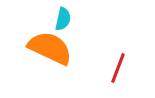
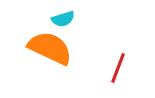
cyan semicircle: rotated 60 degrees clockwise
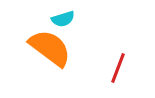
orange semicircle: rotated 12 degrees clockwise
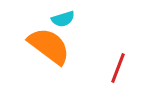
orange semicircle: moved 1 px left, 2 px up
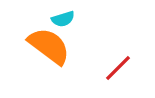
red line: rotated 24 degrees clockwise
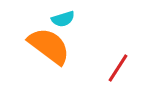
red line: rotated 12 degrees counterclockwise
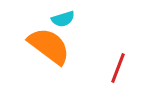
red line: rotated 12 degrees counterclockwise
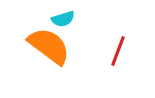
red line: moved 17 px up
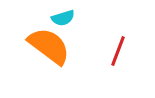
cyan semicircle: moved 1 px up
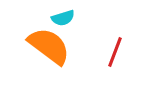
red line: moved 3 px left, 1 px down
